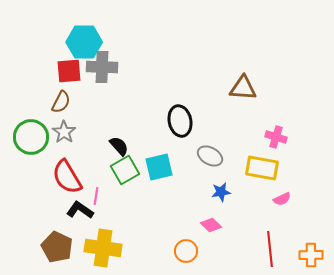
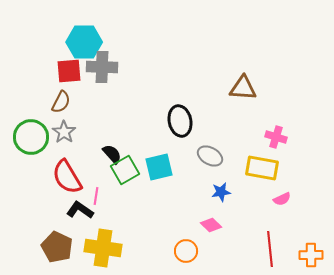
black semicircle: moved 7 px left, 8 px down
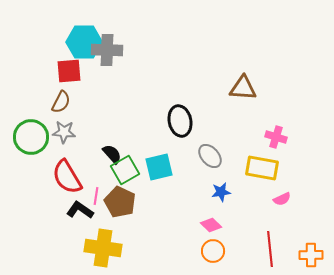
gray cross: moved 5 px right, 17 px up
gray star: rotated 30 degrees counterclockwise
gray ellipse: rotated 20 degrees clockwise
brown pentagon: moved 63 px right, 45 px up
orange circle: moved 27 px right
